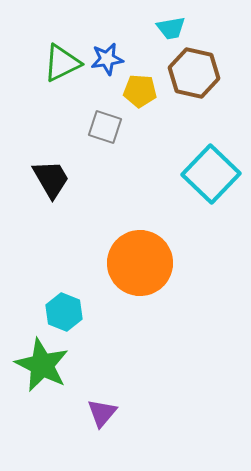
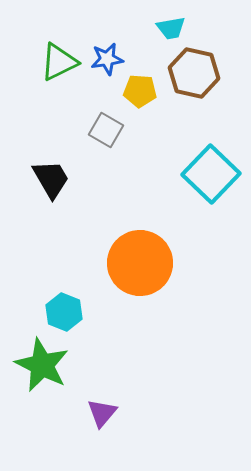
green triangle: moved 3 px left, 1 px up
gray square: moved 1 px right, 3 px down; rotated 12 degrees clockwise
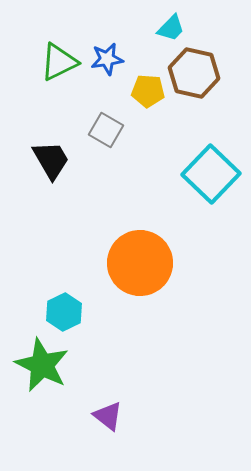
cyan trapezoid: rotated 36 degrees counterclockwise
yellow pentagon: moved 8 px right
black trapezoid: moved 19 px up
cyan hexagon: rotated 12 degrees clockwise
purple triangle: moved 6 px right, 3 px down; rotated 32 degrees counterclockwise
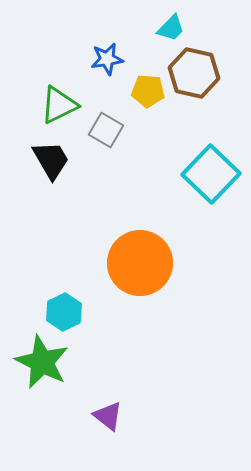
green triangle: moved 43 px down
green star: moved 3 px up
